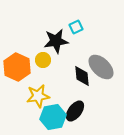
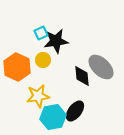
cyan square: moved 35 px left, 6 px down
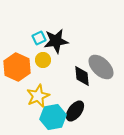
cyan square: moved 2 px left, 5 px down
yellow star: rotated 15 degrees counterclockwise
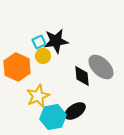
cyan square: moved 4 px down
yellow circle: moved 4 px up
black ellipse: rotated 20 degrees clockwise
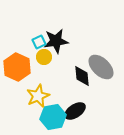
yellow circle: moved 1 px right, 1 px down
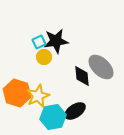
orange hexagon: moved 26 px down; rotated 8 degrees counterclockwise
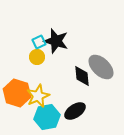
black star: rotated 25 degrees clockwise
yellow circle: moved 7 px left
cyan hexagon: moved 6 px left
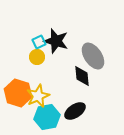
gray ellipse: moved 8 px left, 11 px up; rotated 12 degrees clockwise
orange hexagon: moved 1 px right
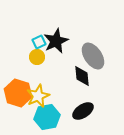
black star: rotated 30 degrees clockwise
black ellipse: moved 8 px right
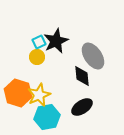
yellow star: moved 1 px right, 1 px up
black ellipse: moved 1 px left, 4 px up
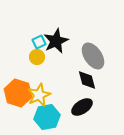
black diamond: moved 5 px right, 4 px down; rotated 10 degrees counterclockwise
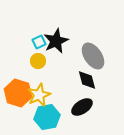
yellow circle: moved 1 px right, 4 px down
